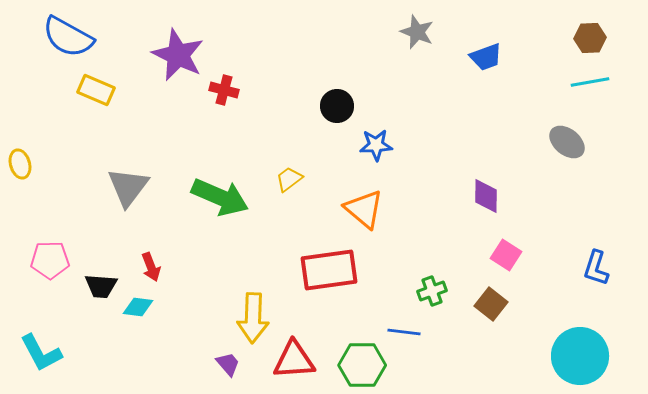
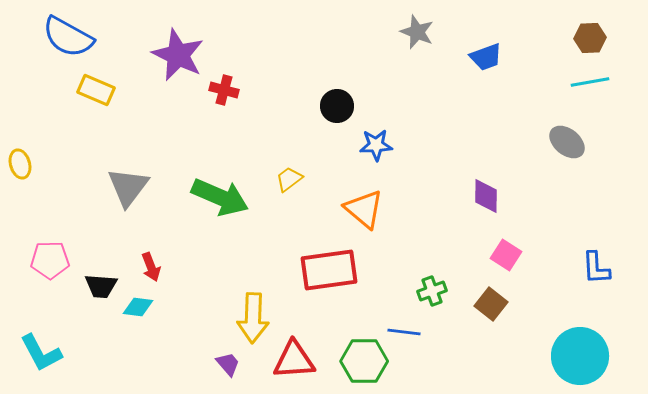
blue L-shape: rotated 21 degrees counterclockwise
green hexagon: moved 2 px right, 4 px up
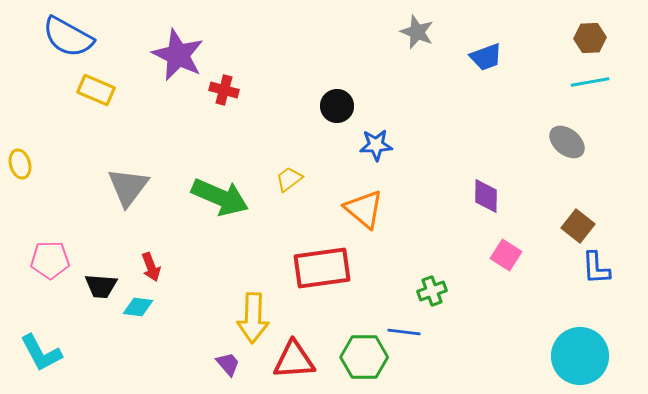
red rectangle: moved 7 px left, 2 px up
brown square: moved 87 px right, 78 px up
green hexagon: moved 4 px up
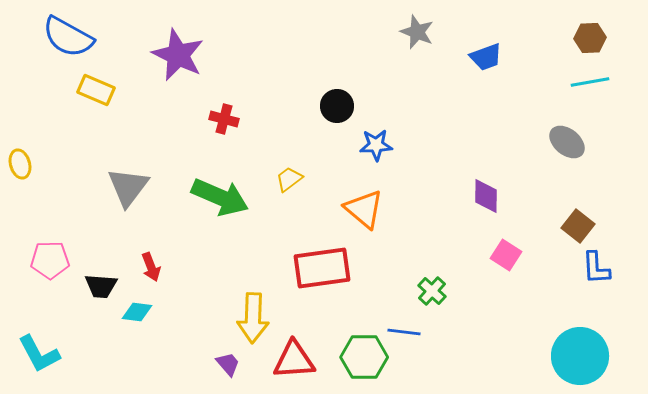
red cross: moved 29 px down
green cross: rotated 28 degrees counterclockwise
cyan diamond: moved 1 px left, 5 px down
cyan L-shape: moved 2 px left, 1 px down
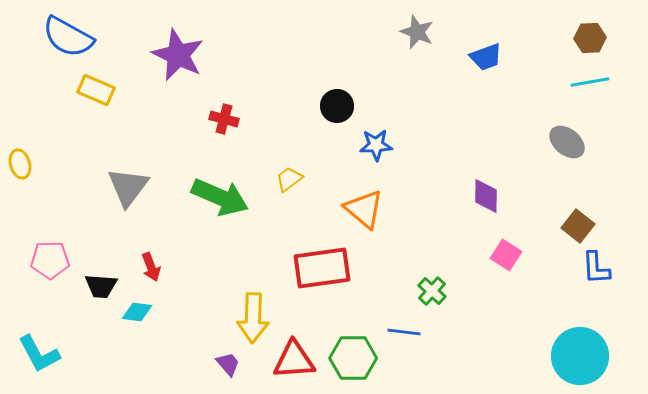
green hexagon: moved 11 px left, 1 px down
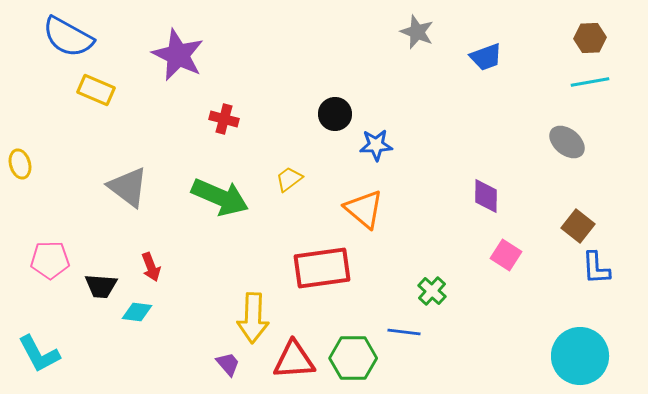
black circle: moved 2 px left, 8 px down
gray triangle: rotated 30 degrees counterclockwise
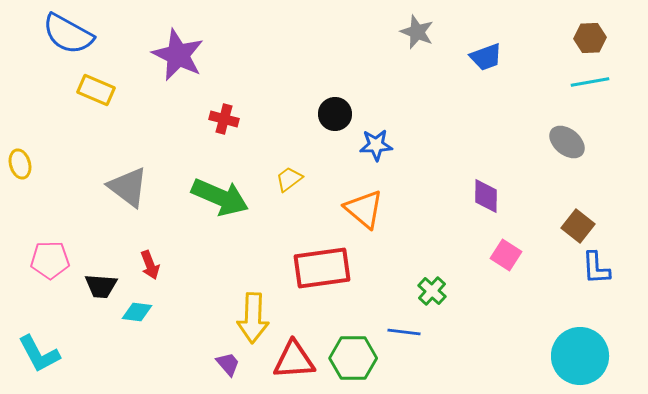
blue semicircle: moved 3 px up
red arrow: moved 1 px left, 2 px up
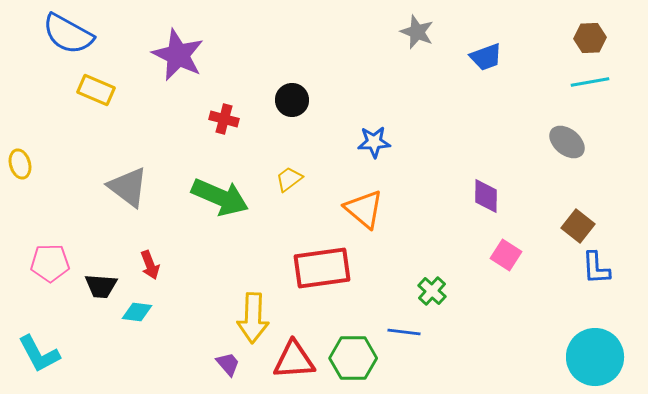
black circle: moved 43 px left, 14 px up
blue star: moved 2 px left, 3 px up
pink pentagon: moved 3 px down
cyan circle: moved 15 px right, 1 px down
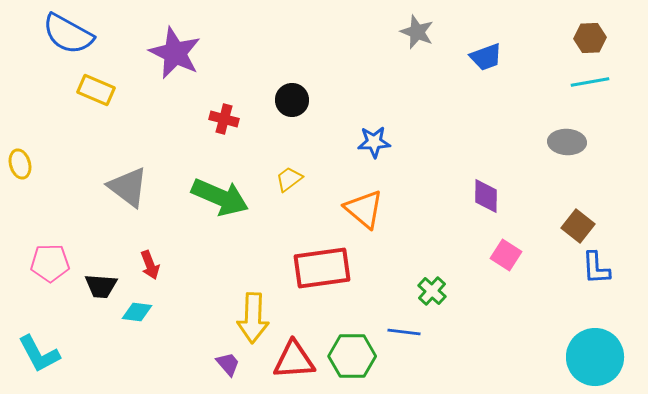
purple star: moved 3 px left, 2 px up
gray ellipse: rotated 36 degrees counterclockwise
green hexagon: moved 1 px left, 2 px up
